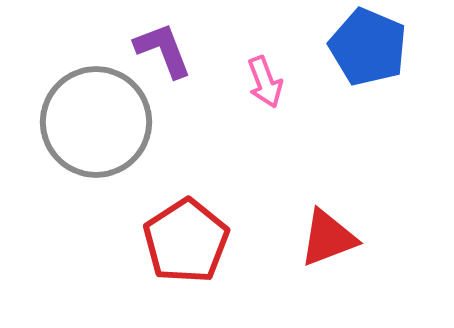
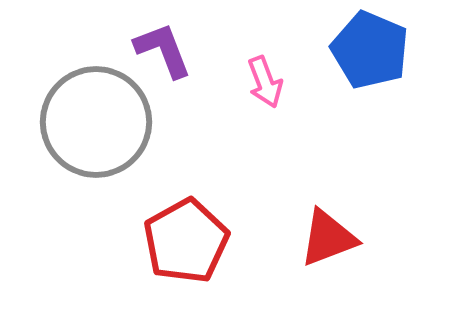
blue pentagon: moved 2 px right, 3 px down
red pentagon: rotated 4 degrees clockwise
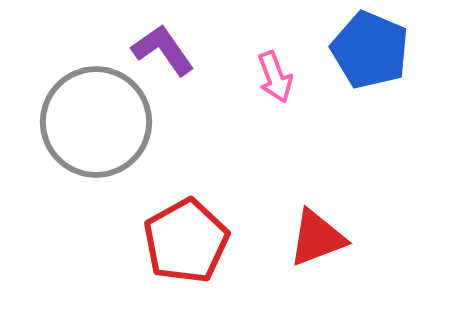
purple L-shape: rotated 14 degrees counterclockwise
pink arrow: moved 10 px right, 5 px up
red triangle: moved 11 px left
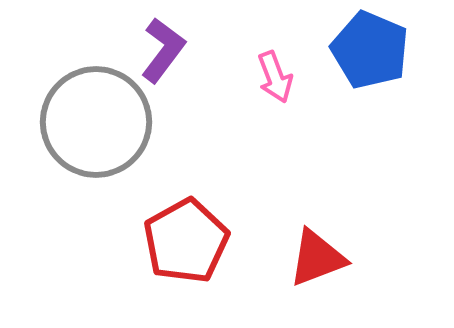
purple L-shape: rotated 72 degrees clockwise
red triangle: moved 20 px down
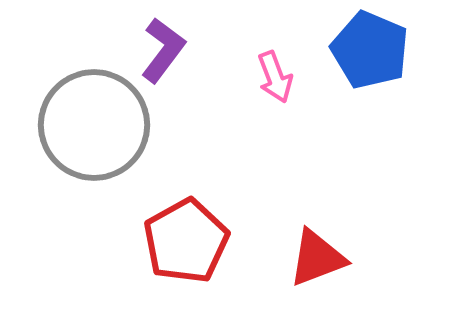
gray circle: moved 2 px left, 3 px down
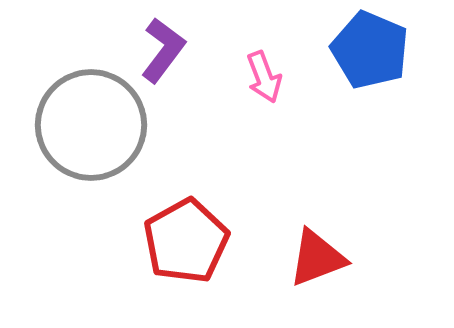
pink arrow: moved 11 px left
gray circle: moved 3 px left
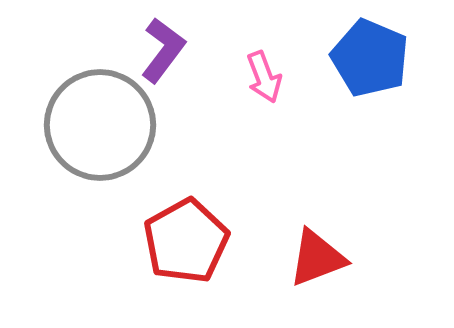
blue pentagon: moved 8 px down
gray circle: moved 9 px right
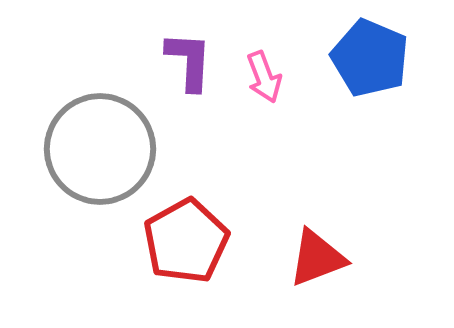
purple L-shape: moved 26 px right, 11 px down; rotated 34 degrees counterclockwise
gray circle: moved 24 px down
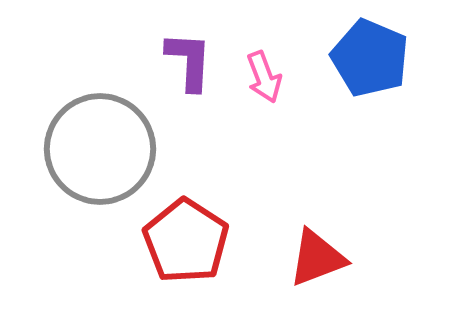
red pentagon: rotated 10 degrees counterclockwise
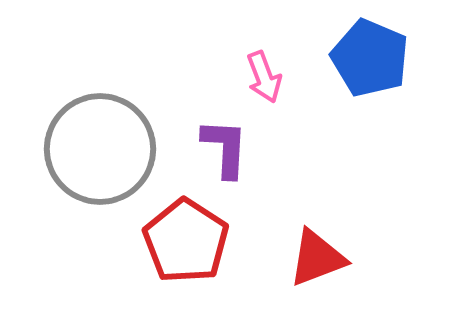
purple L-shape: moved 36 px right, 87 px down
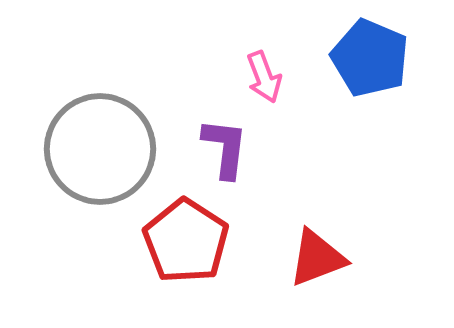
purple L-shape: rotated 4 degrees clockwise
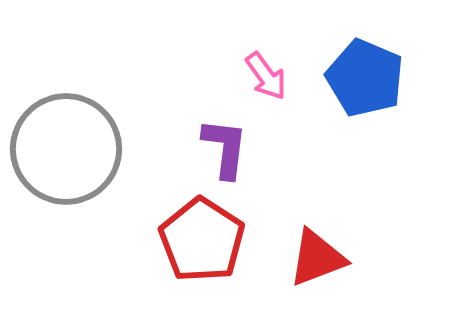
blue pentagon: moved 5 px left, 20 px down
pink arrow: moved 2 px right, 1 px up; rotated 15 degrees counterclockwise
gray circle: moved 34 px left
red pentagon: moved 16 px right, 1 px up
